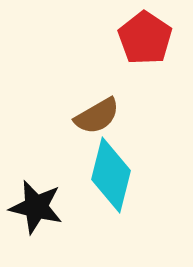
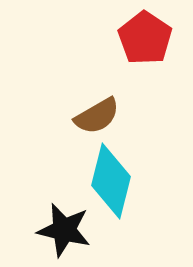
cyan diamond: moved 6 px down
black star: moved 28 px right, 23 px down
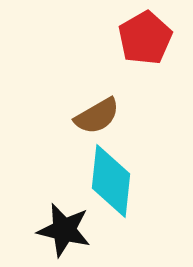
red pentagon: rotated 8 degrees clockwise
cyan diamond: rotated 8 degrees counterclockwise
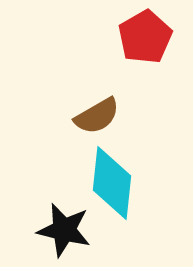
red pentagon: moved 1 px up
cyan diamond: moved 1 px right, 2 px down
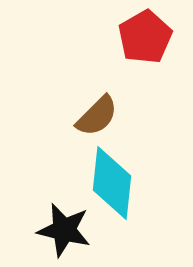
brown semicircle: rotated 15 degrees counterclockwise
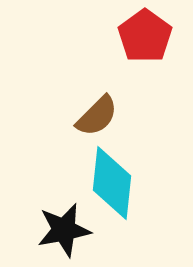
red pentagon: moved 1 px up; rotated 6 degrees counterclockwise
black star: rotated 24 degrees counterclockwise
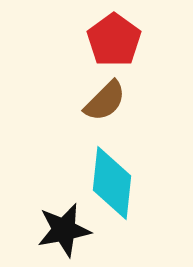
red pentagon: moved 31 px left, 4 px down
brown semicircle: moved 8 px right, 15 px up
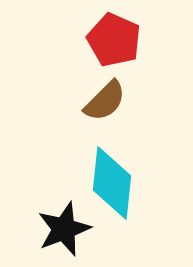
red pentagon: rotated 12 degrees counterclockwise
black star: moved 1 px up; rotated 10 degrees counterclockwise
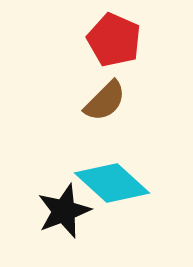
cyan diamond: rotated 54 degrees counterclockwise
black star: moved 18 px up
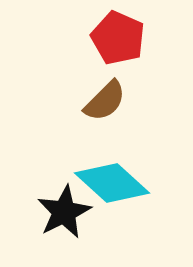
red pentagon: moved 4 px right, 2 px up
black star: moved 1 px down; rotated 6 degrees counterclockwise
